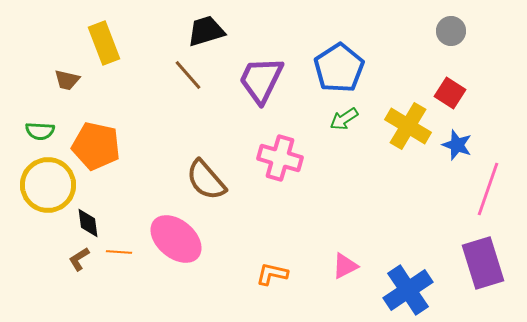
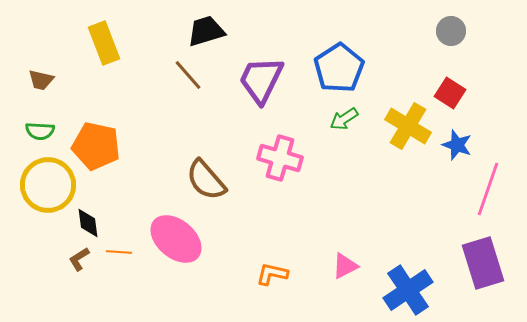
brown trapezoid: moved 26 px left
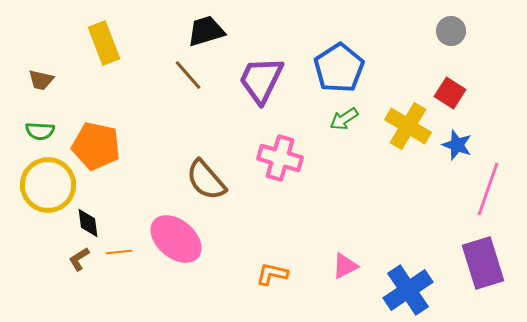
orange line: rotated 10 degrees counterclockwise
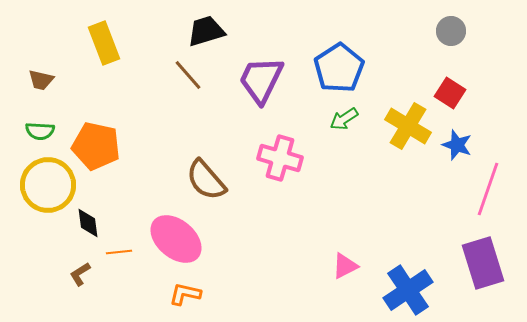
brown L-shape: moved 1 px right, 15 px down
orange L-shape: moved 87 px left, 20 px down
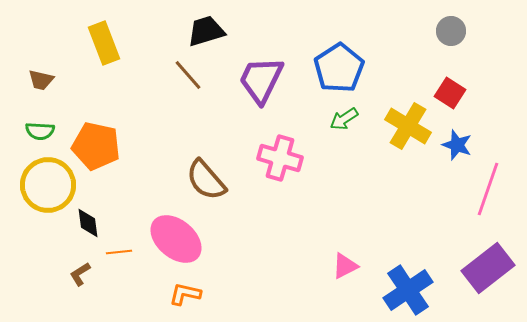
purple rectangle: moved 5 px right, 5 px down; rotated 69 degrees clockwise
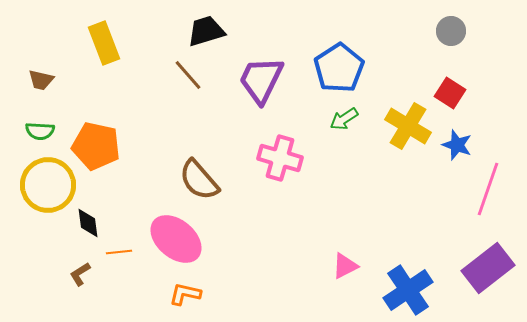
brown semicircle: moved 7 px left
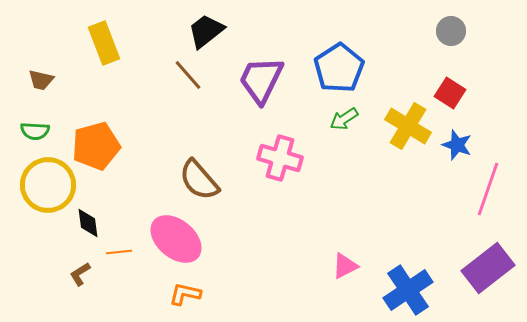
black trapezoid: rotated 21 degrees counterclockwise
green semicircle: moved 5 px left
orange pentagon: rotated 27 degrees counterclockwise
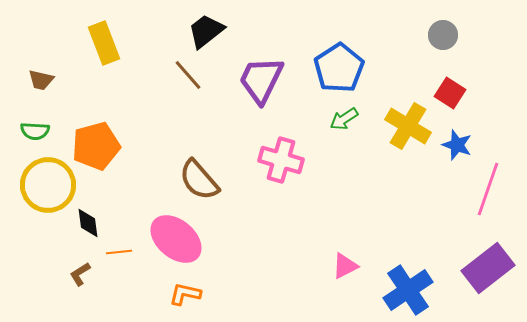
gray circle: moved 8 px left, 4 px down
pink cross: moved 1 px right, 2 px down
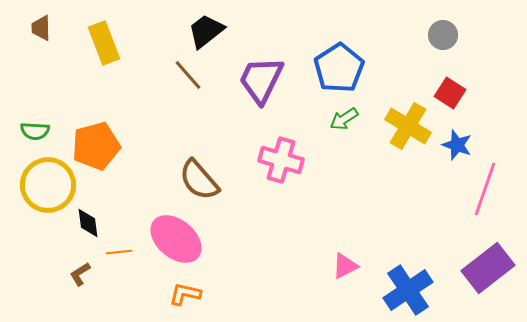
brown trapezoid: moved 52 px up; rotated 76 degrees clockwise
pink line: moved 3 px left
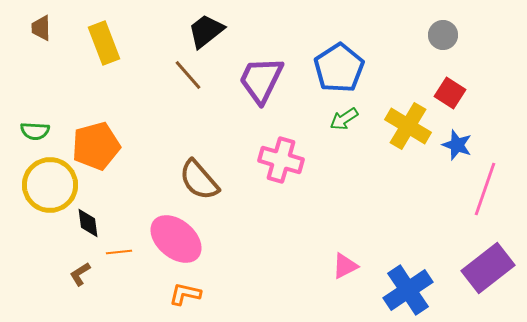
yellow circle: moved 2 px right
